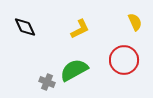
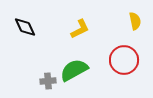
yellow semicircle: moved 1 px up; rotated 12 degrees clockwise
gray cross: moved 1 px right, 1 px up; rotated 28 degrees counterclockwise
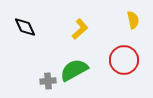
yellow semicircle: moved 2 px left, 1 px up
yellow L-shape: rotated 15 degrees counterclockwise
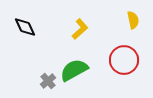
gray cross: rotated 35 degrees counterclockwise
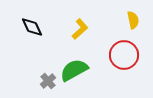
black diamond: moved 7 px right
red circle: moved 5 px up
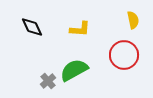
yellow L-shape: rotated 45 degrees clockwise
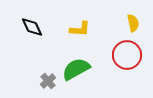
yellow semicircle: moved 3 px down
red circle: moved 3 px right
green semicircle: moved 2 px right, 1 px up
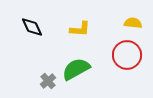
yellow semicircle: rotated 72 degrees counterclockwise
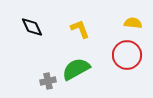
yellow L-shape: rotated 115 degrees counterclockwise
gray cross: rotated 28 degrees clockwise
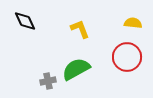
black diamond: moved 7 px left, 6 px up
red circle: moved 2 px down
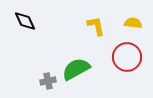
yellow L-shape: moved 16 px right, 3 px up; rotated 10 degrees clockwise
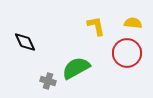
black diamond: moved 21 px down
red circle: moved 4 px up
green semicircle: moved 1 px up
gray cross: rotated 28 degrees clockwise
